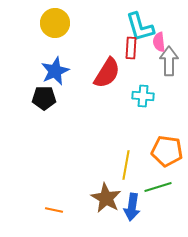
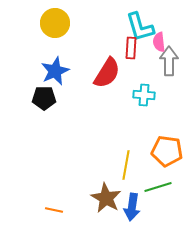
cyan cross: moved 1 px right, 1 px up
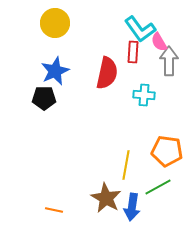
cyan L-shape: moved 2 px down; rotated 20 degrees counterclockwise
pink semicircle: rotated 24 degrees counterclockwise
red rectangle: moved 2 px right, 4 px down
red semicircle: rotated 20 degrees counterclockwise
green line: rotated 12 degrees counterclockwise
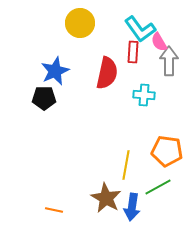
yellow circle: moved 25 px right
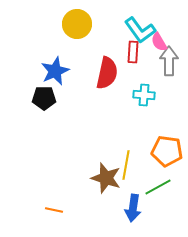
yellow circle: moved 3 px left, 1 px down
cyan L-shape: moved 1 px down
brown star: moved 20 px up; rotated 12 degrees counterclockwise
blue arrow: moved 1 px right, 1 px down
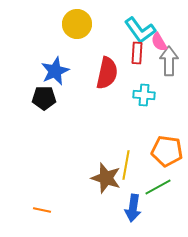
red rectangle: moved 4 px right, 1 px down
orange line: moved 12 px left
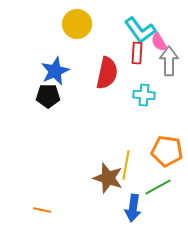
black pentagon: moved 4 px right, 2 px up
brown star: moved 2 px right
